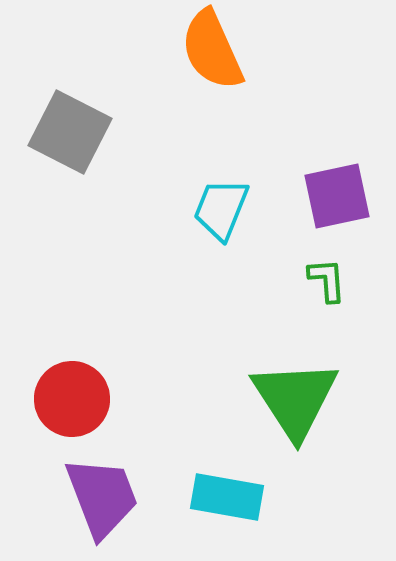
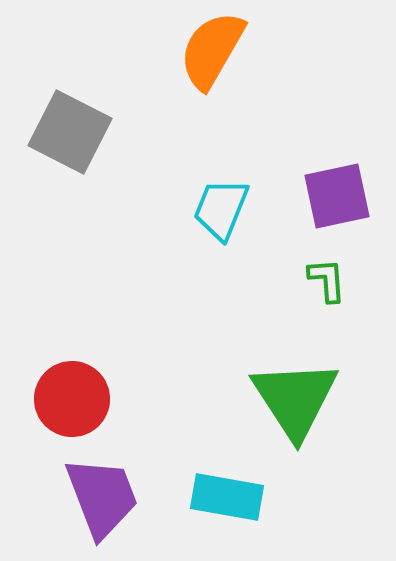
orange semicircle: rotated 54 degrees clockwise
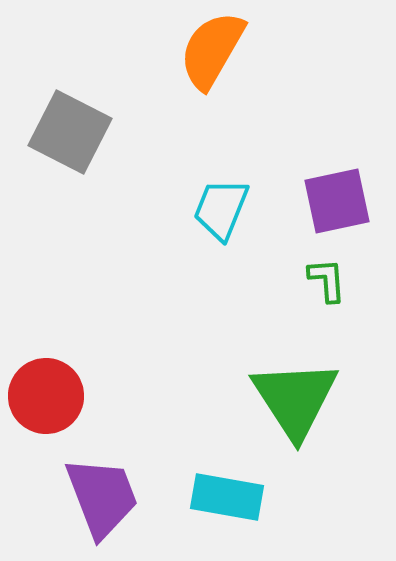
purple square: moved 5 px down
red circle: moved 26 px left, 3 px up
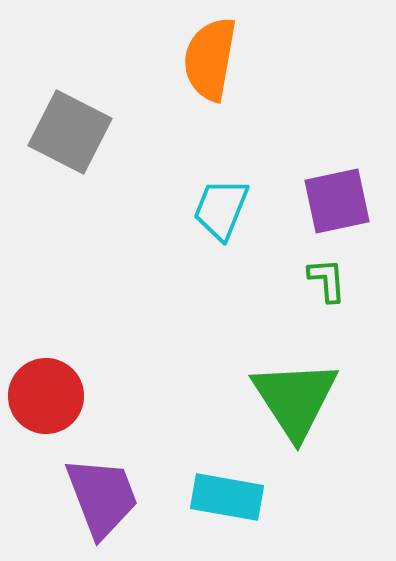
orange semicircle: moved 2 px left, 9 px down; rotated 20 degrees counterclockwise
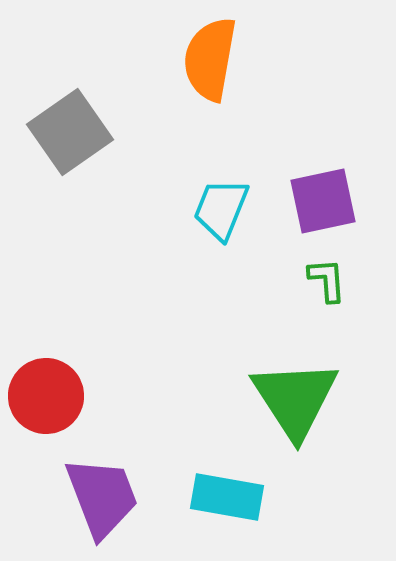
gray square: rotated 28 degrees clockwise
purple square: moved 14 px left
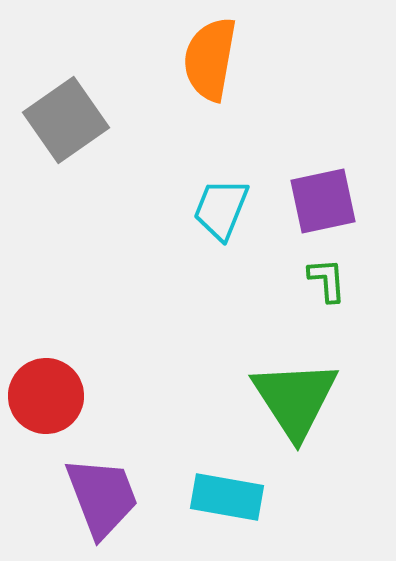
gray square: moved 4 px left, 12 px up
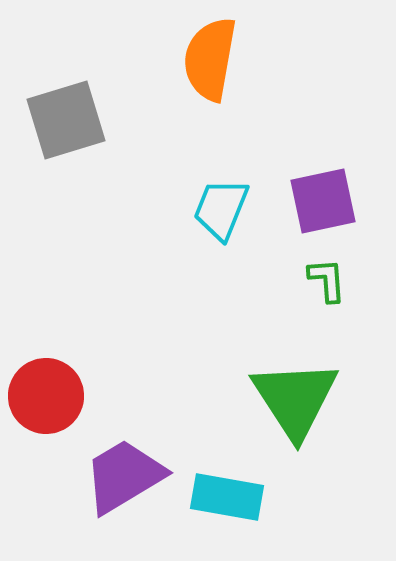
gray square: rotated 18 degrees clockwise
purple trapezoid: moved 22 px right, 21 px up; rotated 100 degrees counterclockwise
